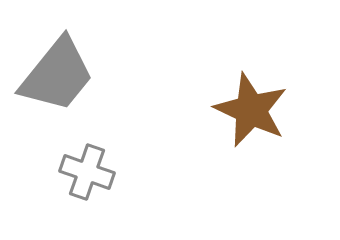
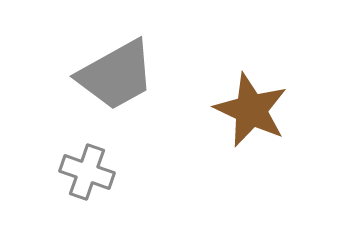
gray trapezoid: moved 59 px right; rotated 22 degrees clockwise
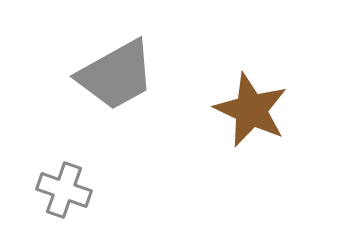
gray cross: moved 23 px left, 18 px down
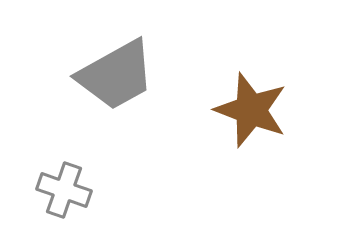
brown star: rotated 4 degrees counterclockwise
